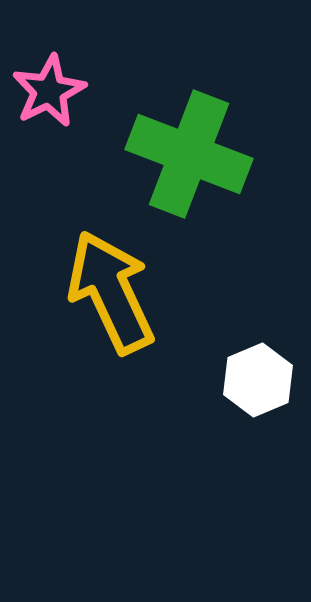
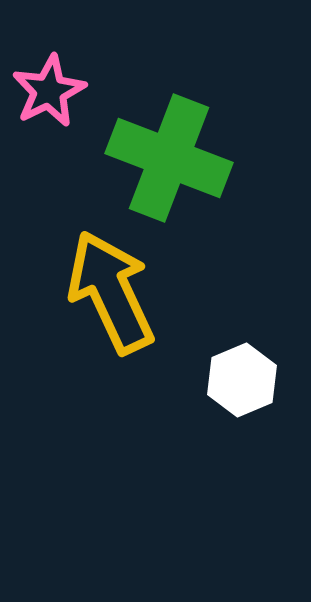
green cross: moved 20 px left, 4 px down
white hexagon: moved 16 px left
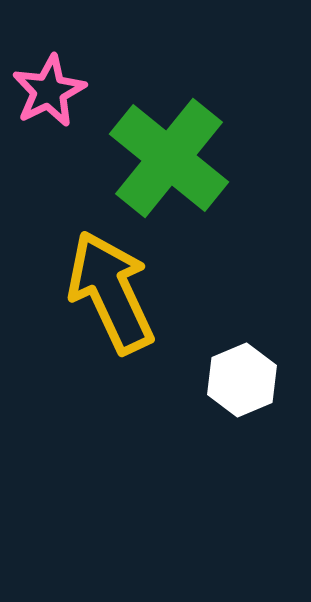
green cross: rotated 18 degrees clockwise
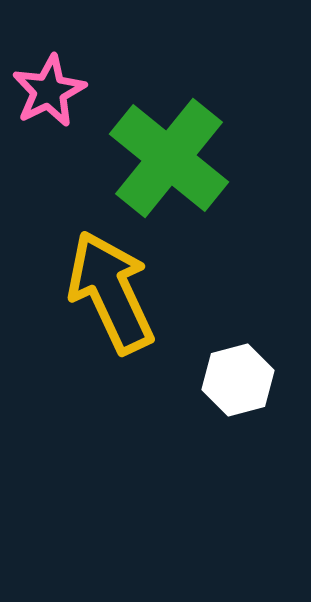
white hexagon: moved 4 px left; rotated 8 degrees clockwise
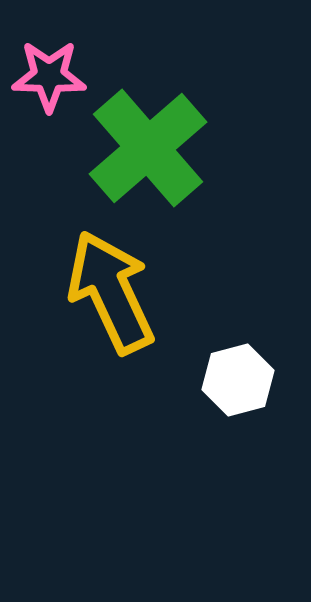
pink star: moved 15 px up; rotated 28 degrees clockwise
green cross: moved 21 px left, 10 px up; rotated 10 degrees clockwise
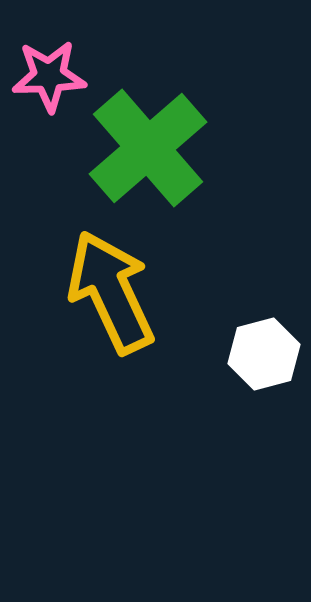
pink star: rotated 4 degrees counterclockwise
white hexagon: moved 26 px right, 26 px up
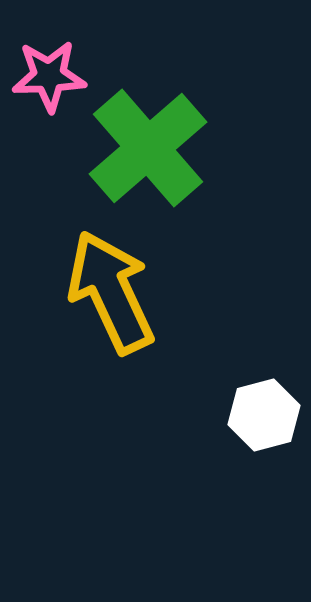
white hexagon: moved 61 px down
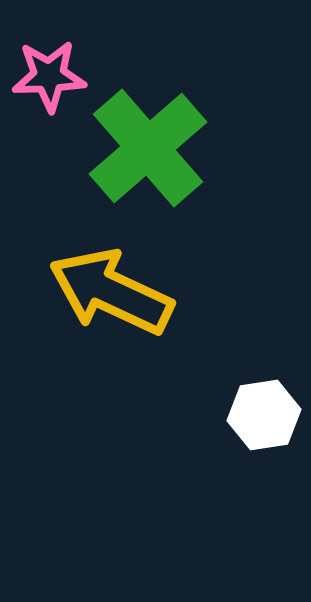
yellow arrow: rotated 40 degrees counterclockwise
white hexagon: rotated 6 degrees clockwise
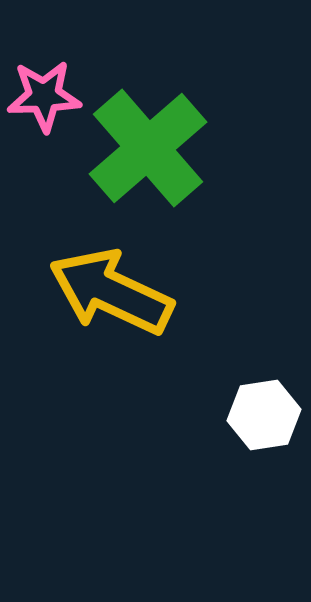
pink star: moved 5 px left, 20 px down
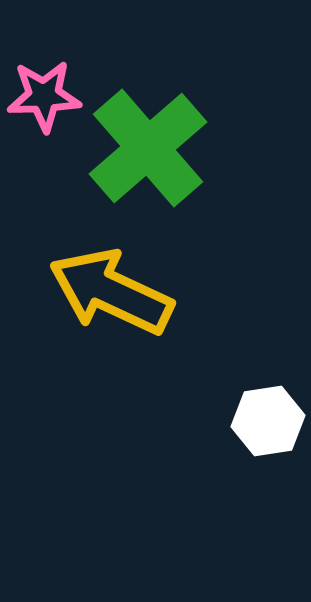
white hexagon: moved 4 px right, 6 px down
